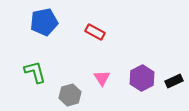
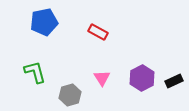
red rectangle: moved 3 px right
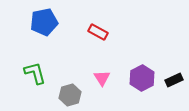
green L-shape: moved 1 px down
black rectangle: moved 1 px up
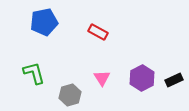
green L-shape: moved 1 px left
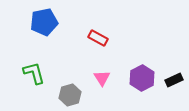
red rectangle: moved 6 px down
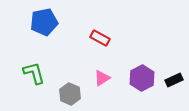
red rectangle: moved 2 px right
pink triangle: rotated 30 degrees clockwise
gray hexagon: moved 1 px up; rotated 20 degrees counterclockwise
